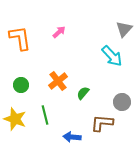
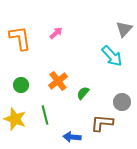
pink arrow: moved 3 px left, 1 px down
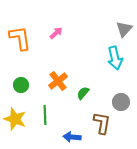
cyan arrow: moved 3 px right, 2 px down; rotated 30 degrees clockwise
gray circle: moved 1 px left
green line: rotated 12 degrees clockwise
brown L-shape: rotated 95 degrees clockwise
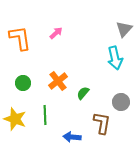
green circle: moved 2 px right, 2 px up
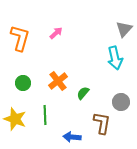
orange L-shape: rotated 24 degrees clockwise
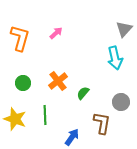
blue arrow: rotated 120 degrees clockwise
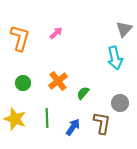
gray circle: moved 1 px left, 1 px down
green line: moved 2 px right, 3 px down
blue arrow: moved 1 px right, 10 px up
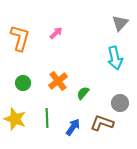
gray triangle: moved 4 px left, 6 px up
brown L-shape: rotated 80 degrees counterclockwise
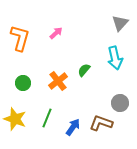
green semicircle: moved 1 px right, 23 px up
green line: rotated 24 degrees clockwise
brown L-shape: moved 1 px left
